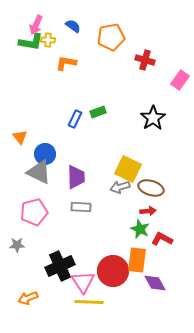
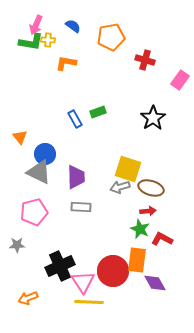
blue rectangle: rotated 54 degrees counterclockwise
yellow square: rotated 8 degrees counterclockwise
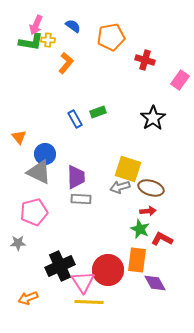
orange L-shape: rotated 120 degrees clockwise
orange triangle: moved 1 px left
gray rectangle: moved 8 px up
gray star: moved 1 px right, 2 px up
red circle: moved 5 px left, 1 px up
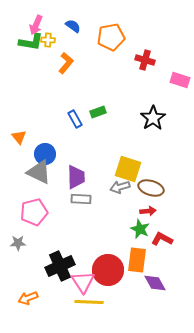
pink rectangle: rotated 72 degrees clockwise
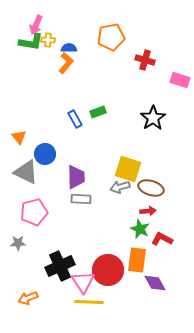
blue semicircle: moved 4 px left, 22 px down; rotated 35 degrees counterclockwise
gray triangle: moved 13 px left
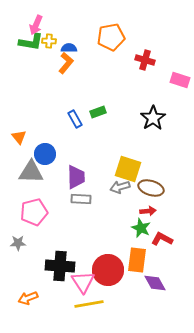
yellow cross: moved 1 px right, 1 px down
gray triangle: moved 5 px right; rotated 24 degrees counterclockwise
green star: moved 1 px right, 1 px up
black cross: rotated 28 degrees clockwise
yellow line: moved 2 px down; rotated 12 degrees counterclockwise
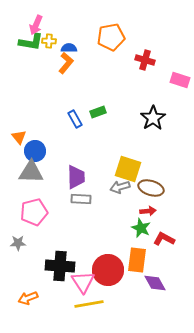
blue circle: moved 10 px left, 3 px up
red L-shape: moved 2 px right
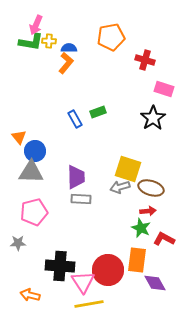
pink rectangle: moved 16 px left, 9 px down
orange arrow: moved 2 px right, 3 px up; rotated 36 degrees clockwise
